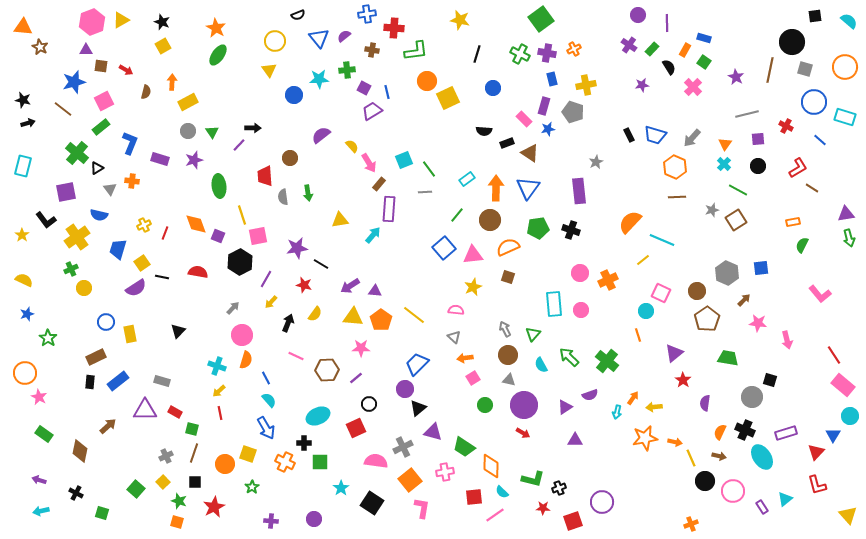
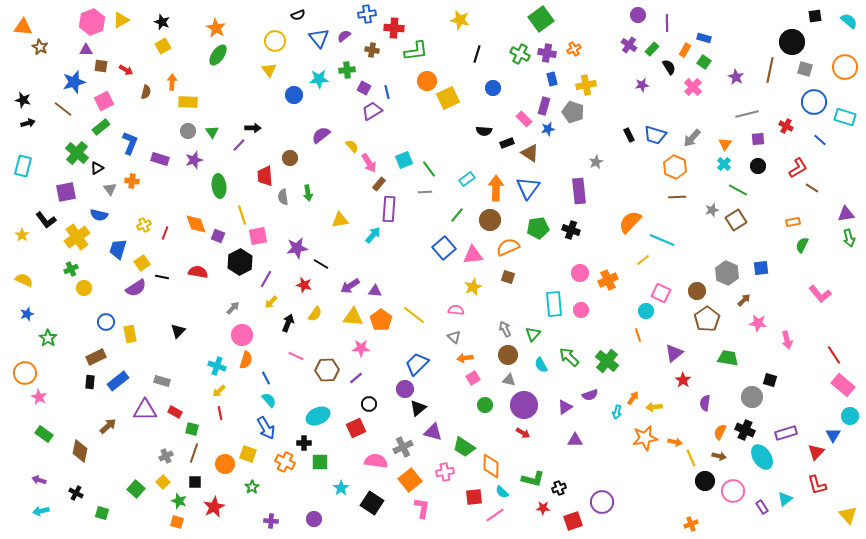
yellow rectangle at (188, 102): rotated 30 degrees clockwise
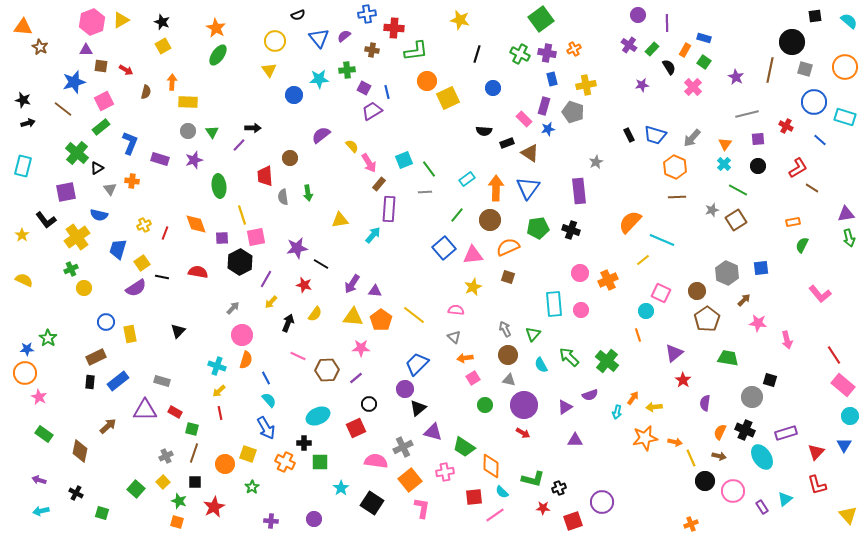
purple square at (218, 236): moved 4 px right, 2 px down; rotated 24 degrees counterclockwise
pink square at (258, 236): moved 2 px left, 1 px down
purple arrow at (350, 286): moved 2 px right, 2 px up; rotated 24 degrees counterclockwise
blue star at (27, 314): moved 35 px down; rotated 16 degrees clockwise
pink line at (296, 356): moved 2 px right
blue triangle at (833, 435): moved 11 px right, 10 px down
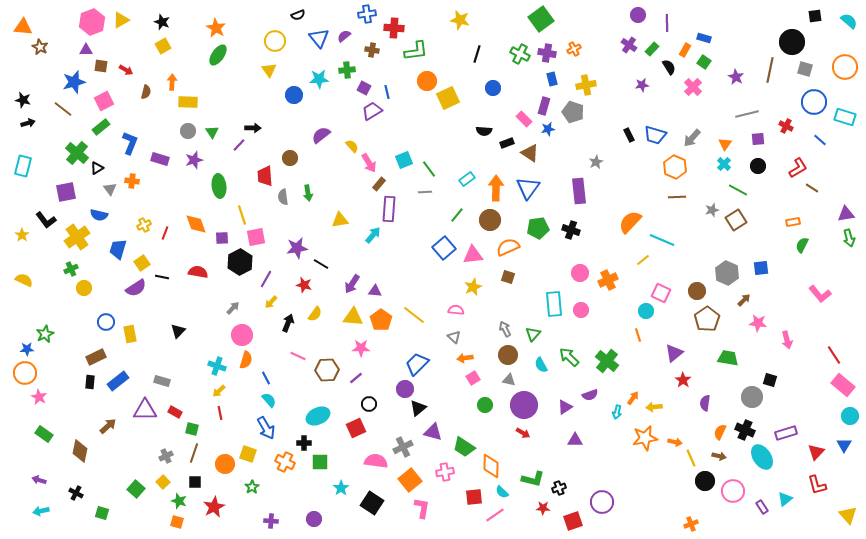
green star at (48, 338): moved 3 px left, 4 px up; rotated 12 degrees clockwise
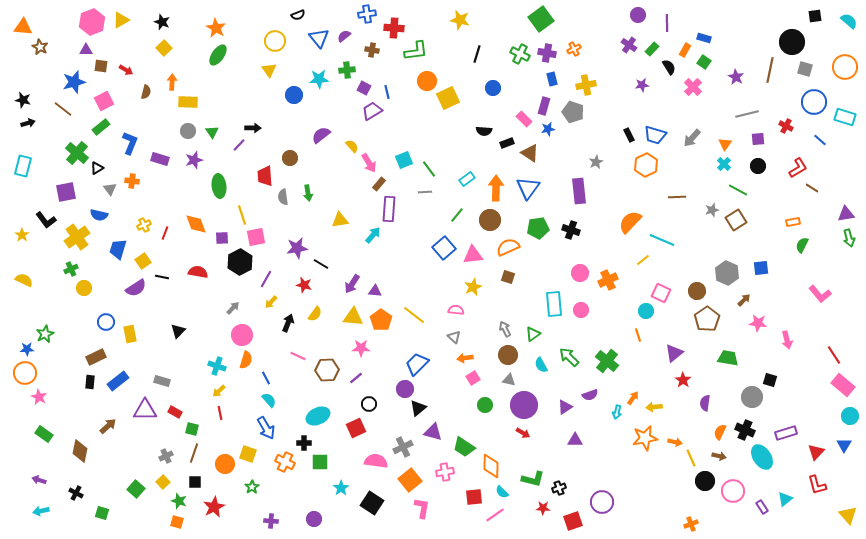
yellow square at (163, 46): moved 1 px right, 2 px down; rotated 14 degrees counterclockwise
orange hexagon at (675, 167): moved 29 px left, 2 px up; rotated 10 degrees clockwise
yellow square at (142, 263): moved 1 px right, 2 px up
green triangle at (533, 334): rotated 14 degrees clockwise
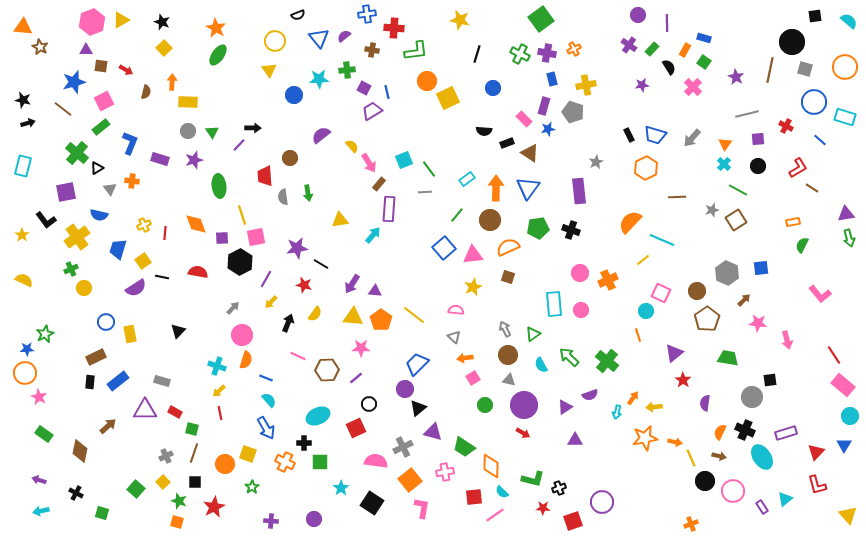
orange hexagon at (646, 165): moved 3 px down
red line at (165, 233): rotated 16 degrees counterclockwise
blue line at (266, 378): rotated 40 degrees counterclockwise
black square at (770, 380): rotated 24 degrees counterclockwise
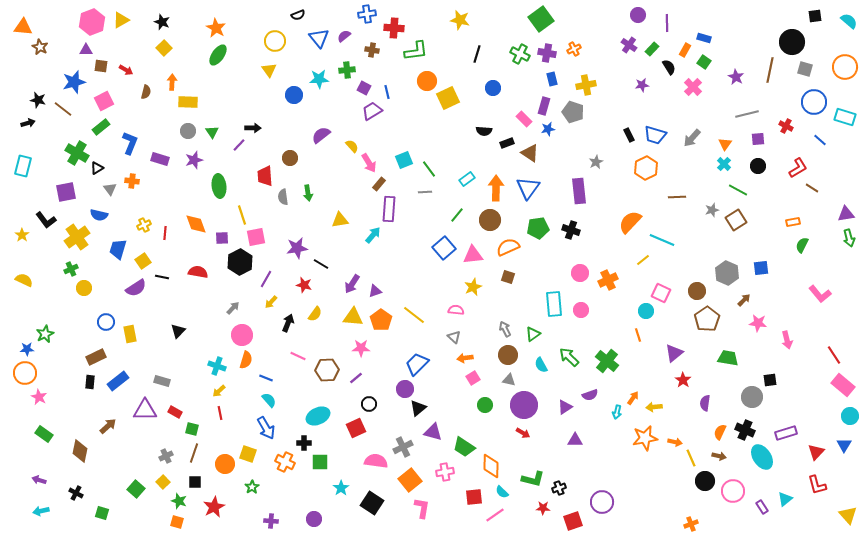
black star at (23, 100): moved 15 px right
green cross at (77, 153): rotated 10 degrees counterclockwise
purple triangle at (375, 291): rotated 24 degrees counterclockwise
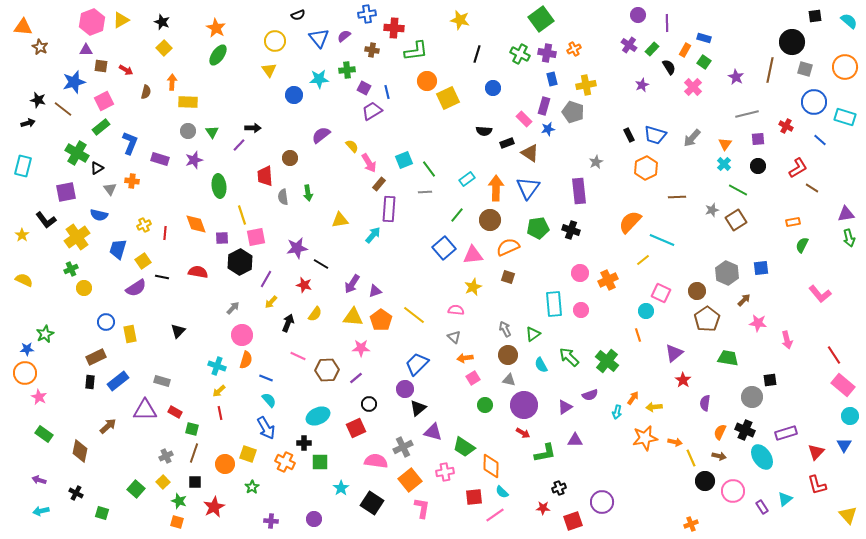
purple star at (642, 85): rotated 16 degrees counterclockwise
green L-shape at (533, 479): moved 12 px right, 26 px up; rotated 25 degrees counterclockwise
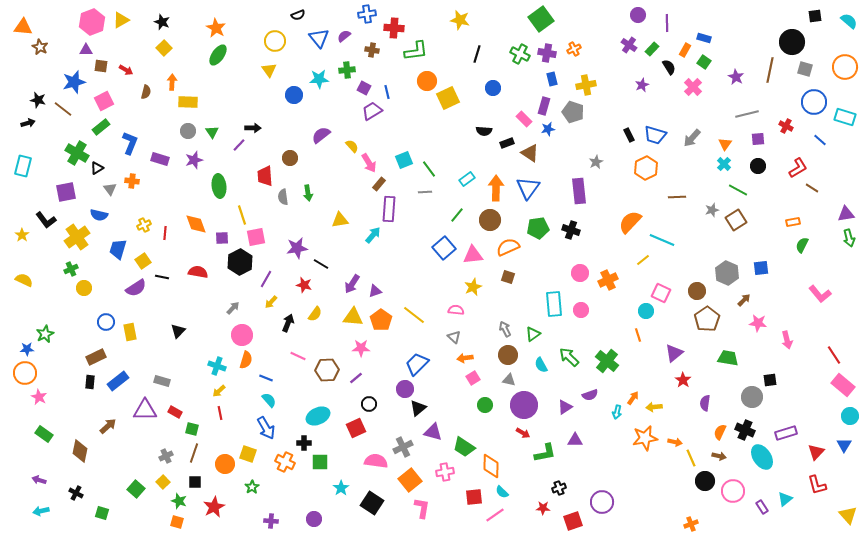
yellow rectangle at (130, 334): moved 2 px up
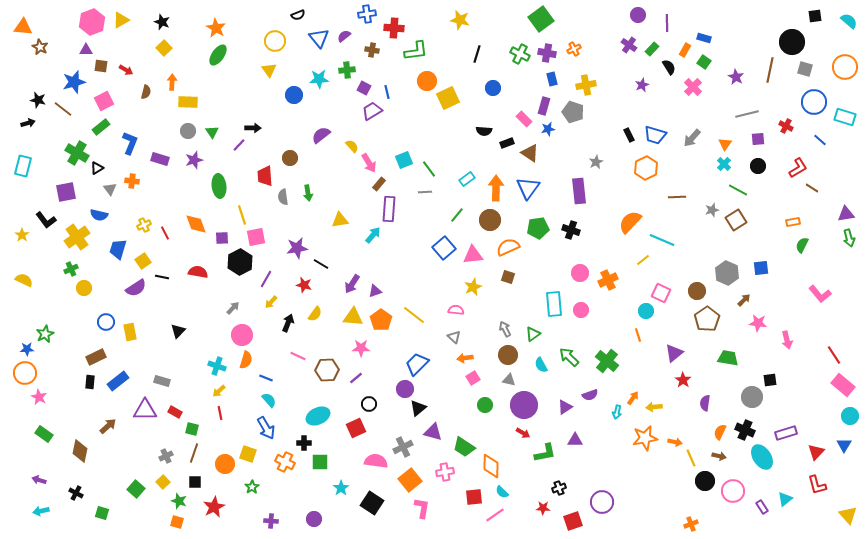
red line at (165, 233): rotated 32 degrees counterclockwise
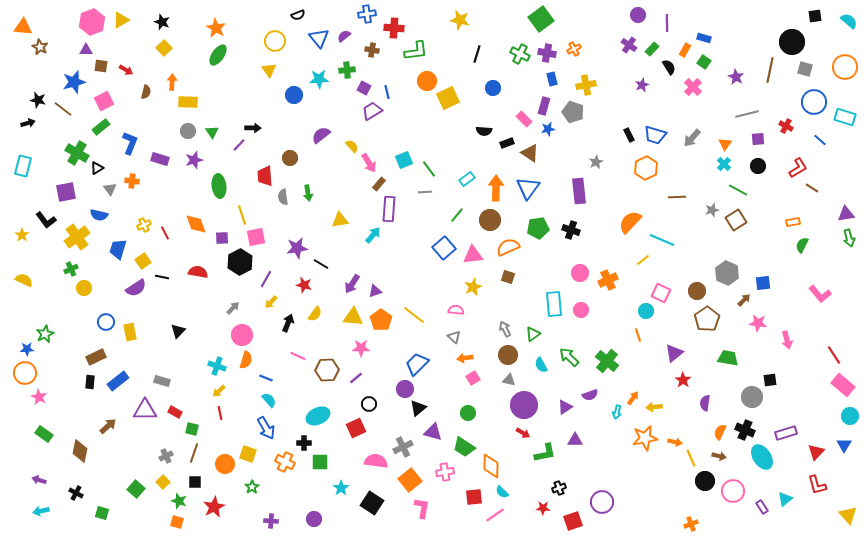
blue square at (761, 268): moved 2 px right, 15 px down
green circle at (485, 405): moved 17 px left, 8 px down
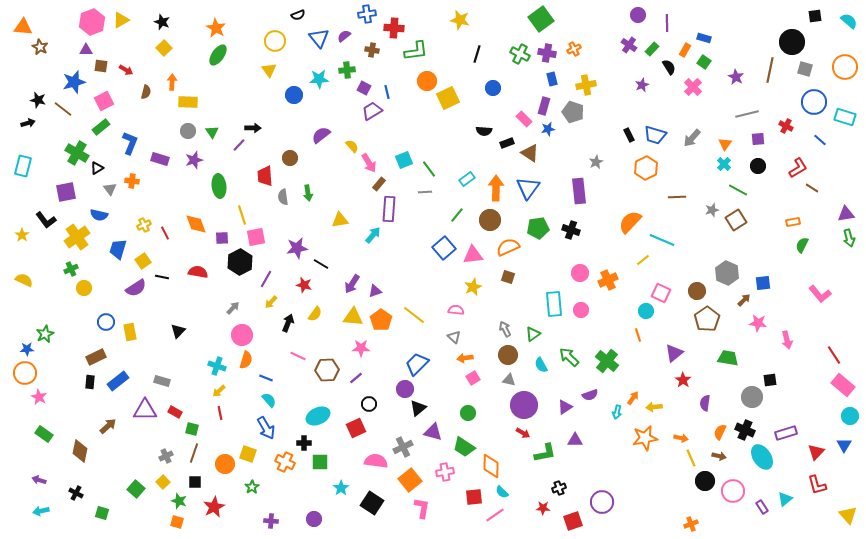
orange arrow at (675, 442): moved 6 px right, 4 px up
